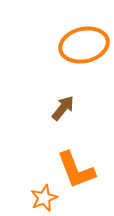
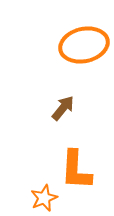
orange L-shape: rotated 24 degrees clockwise
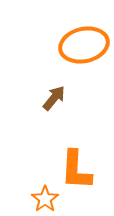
brown arrow: moved 9 px left, 10 px up
orange star: moved 1 px right, 1 px down; rotated 12 degrees counterclockwise
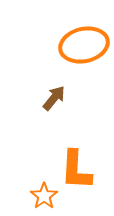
orange star: moved 1 px left, 3 px up
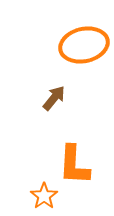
orange L-shape: moved 2 px left, 5 px up
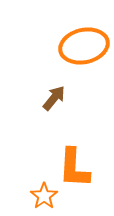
orange ellipse: moved 1 px down
orange L-shape: moved 3 px down
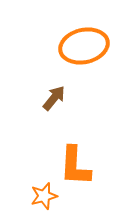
orange L-shape: moved 1 px right, 2 px up
orange star: rotated 20 degrees clockwise
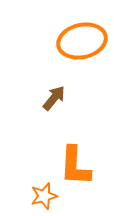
orange ellipse: moved 2 px left, 5 px up
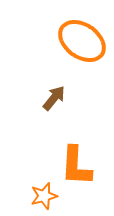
orange ellipse: rotated 48 degrees clockwise
orange L-shape: moved 1 px right
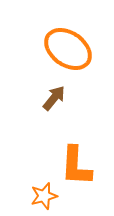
orange ellipse: moved 14 px left, 8 px down
